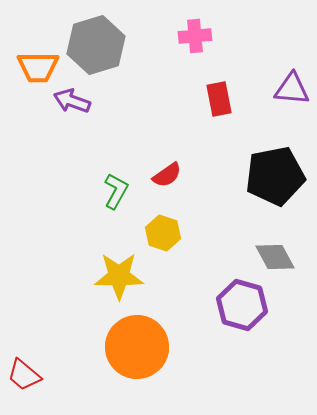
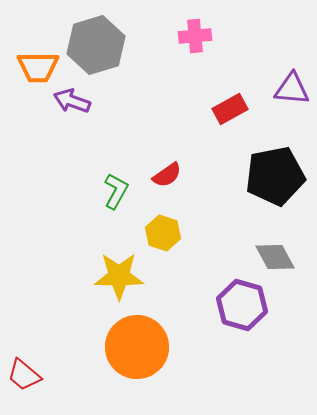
red rectangle: moved 11 px right, 10 px down; rotated 72 degrees clockwise
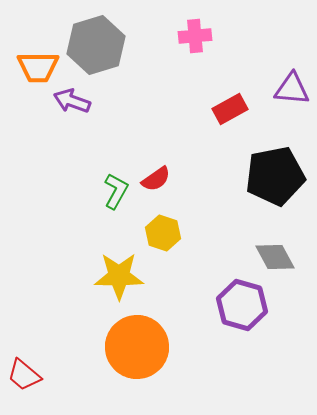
red semicircle: moved 11 px left, 4 px down
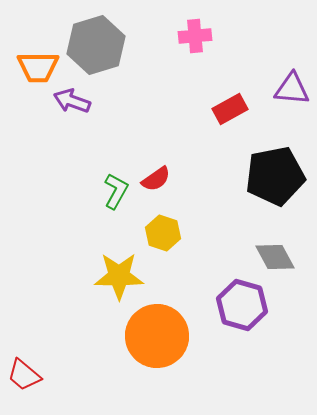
orange circle: moved 20 px right, 11 px up
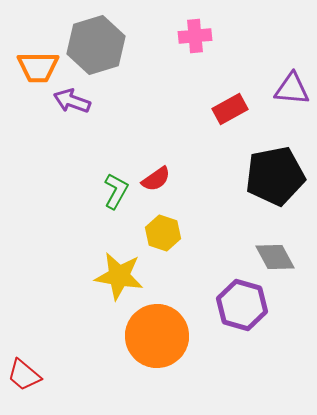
yellow star: rotated 9 degrees clockwise
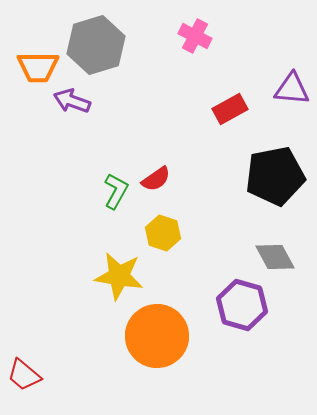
pink cross: rotated 32 degrees clockwise
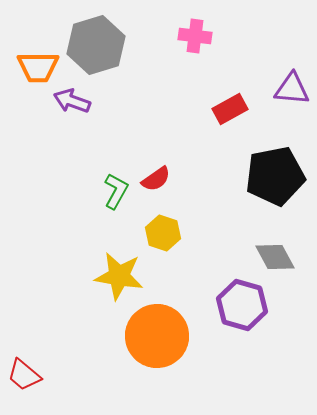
pink cross: rotated 20 degrees counterclockwise
